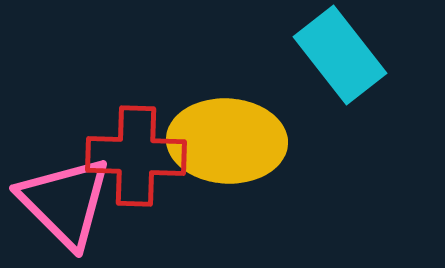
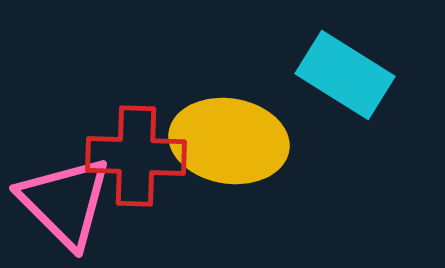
cyan rectangle: moved 5 px right, 20 px down; rotated 20 degrees counterclockwise
yellow ellipse: moved 2 px right; rotated 6 degrees clockwise
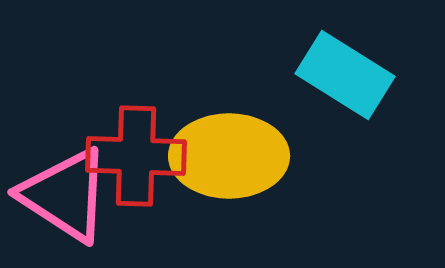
yellow ellipse: moved 15 px down; rotated 9 degrees counterclockwise
pink triangle: moved 7 px up; rotated 12 degrees counterclockwise
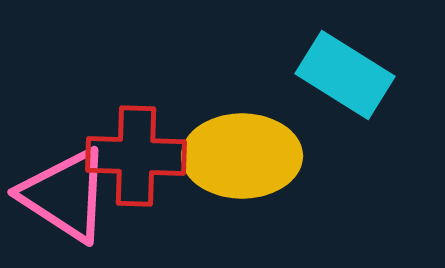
yellow ellipse: moved 13 px right
